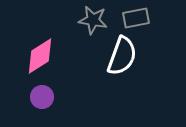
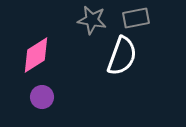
gray star: moved 1 px left
pink diamond: moved 4 px left, 1 px up
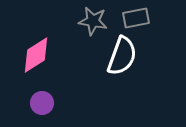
gray star: moved 1 px right, 1 px down
purple circle: moved 6 px down
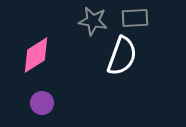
gray rectangle: moved 1 px left; rotated 8 degrees clockwise
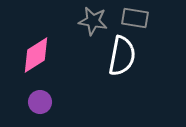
gray rectangle: rotated 12 degrees clockwise
white semicircle: rotated 9 degrees counterclockwise
purple circle: moved 2 px left, 1 px up
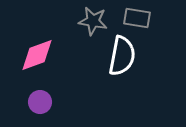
gray rectangle: moved 2 px right
pink diamond: moved 1 px right; rotated 12 degrees clockwise
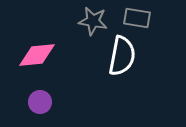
pink diamond: rotated 15 degrees clockwise
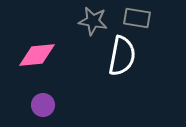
purple circle: moved 3 px right, 3 px down
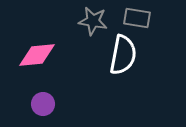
white semicircle: moved 1 px right, 1 px up
purple circle: moved 1 px up
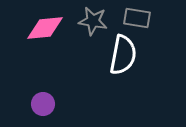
pink diamond: moved 8 px right, 27 px up
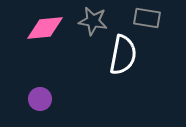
gray rectangle: moved 10 px right
purple circle: moved 3 px left, 5 px up
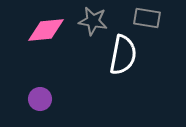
pink diamond: moved 1 px right, 2 px down
